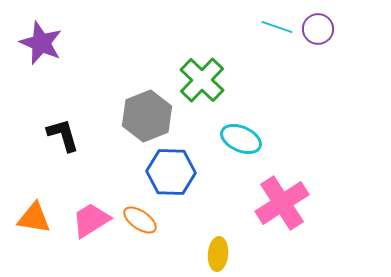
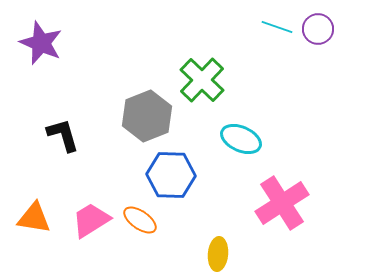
blue hexagon: moved 3 px down
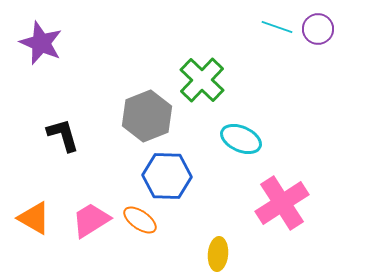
blue hexagon: moved 4 px left, 1 px down
orange triangle: rotated 21 degrees clockwise
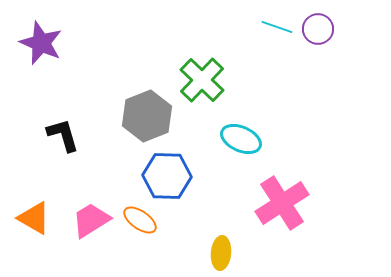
yellow ellipse: moved 3 px right, 1 px up
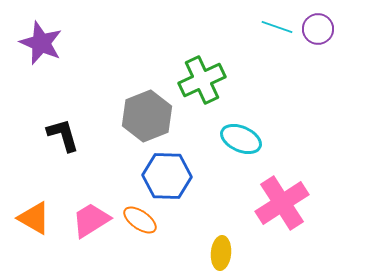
green cross: rotated 21 degrees clockwise
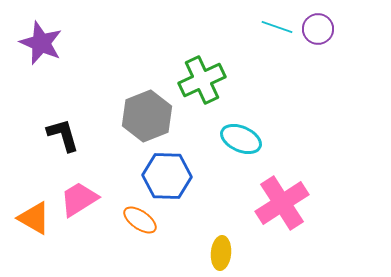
pink trapezoid: moved 12 px left, 21 px up
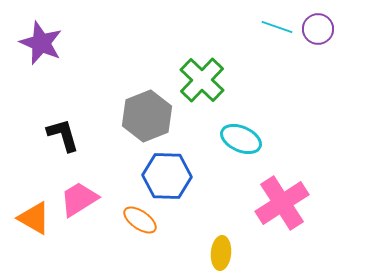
green cross: rotated 21 degrees counterclockwise
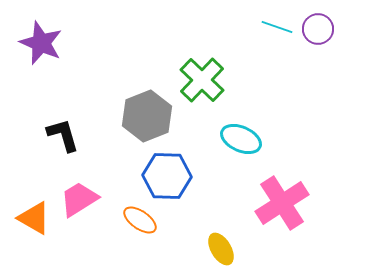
yellow ellipse: moved 4 px up; rotated 36 degrees counterclockwise
